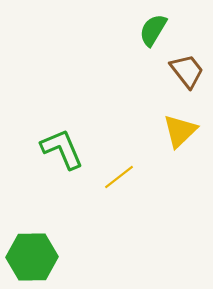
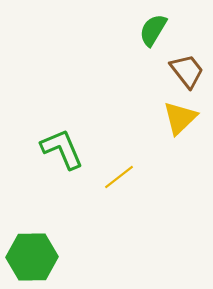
yellow triangle: moved 13 px up
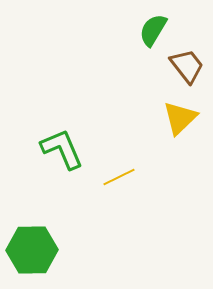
brown trapezoid: moved 5 px up
yellow line: rotated 12 degrees clockwise
green hexagon: moved 7 px up
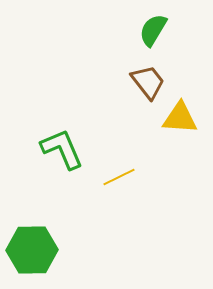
brown trapezoid: moved 39 px left, 16 px down
yellow triangle: rotated 48 degrees clockwise
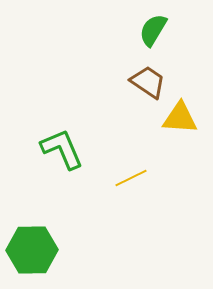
brown trapezoid: rotated 18 degrees counterclockwise
yellow line: moved 12 px right, 1 px down
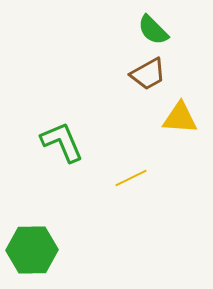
green semicircle: rotated 76 degrees counterclockwise
brown trapezoid: moved 8 px up; rotated 117 degrees clockwise
green L-shape: moved 7 px up
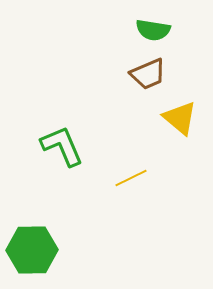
green semicircle: rotated 36 degrees counterclockwise
brown trapezoid: rotated 6 degrees clockwise
yellow triangle: rotated 36 degrees clockwise
green L-shape: moved 4 px down
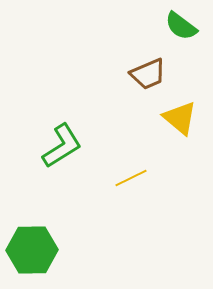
green semicircle: moved 28 px right, 4 px up; rotated 28 degrees clockwise
green L-shape: rotated 81 degrees clockwise
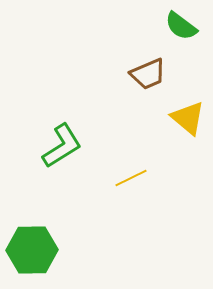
yellow triangle: moved 8 px right
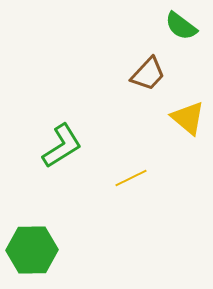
brown trapezoid: rotated 24 degrees counterclockwise
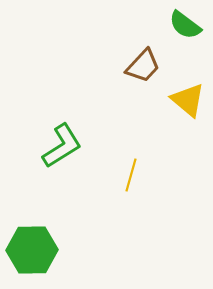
green semicircle: moved 4 px right, 1 px up
brown trapezoid: moved 5 px left, 8 px up
yellow triangle: moved 18 px up
yellow line: moved 3 px up; rotated 48 degrees counterclockwise
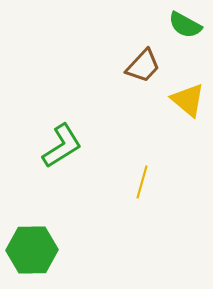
green semicircle: rotated 8 degrees counterclockwise
yellow line: moved 11 px right, 7 px down
